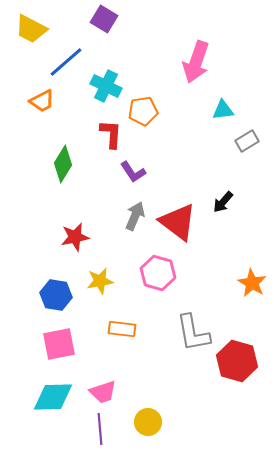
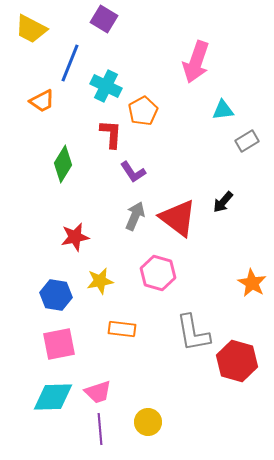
blue line: moved 4 px right, 1 px down; rotated 27 degrees counterclockwise
orange pentagon: rotated 20 degrees counterclockwise
red triangle: moved 4 px up
pink trapezoid: moved 5 px left
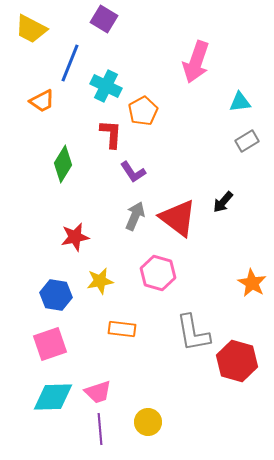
cyan triangle: moved 17 px right, 8 px up
pink square: moved 9 px left; rotated 8 degrees counterclockwise
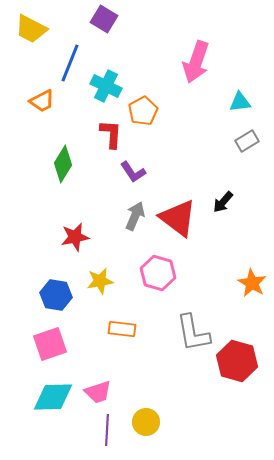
yellow circle: moved 2 px left
purple line: moved 7 px right, 1 px down; rotated 8 degrees clockwise
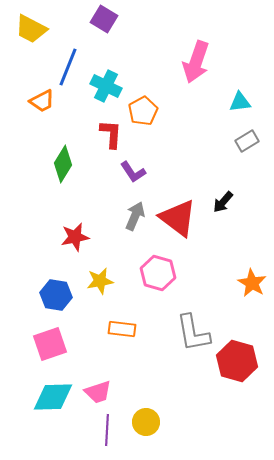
blue line: moved 2 px left, 4 px down
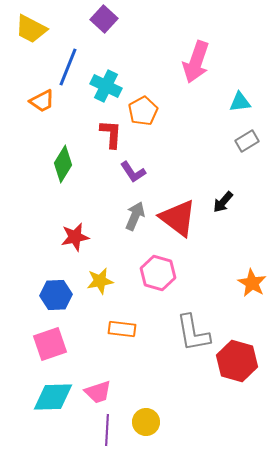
purple square: rotated 12 degrees clockwise
blue hexagon: rotated 12 degrees counterclockwise
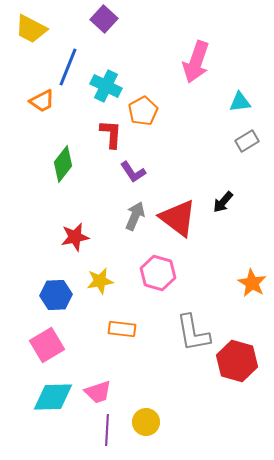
green diamond: rotated 6 degrees clockwise
pink square: moved 3 px left, 1 px down; rotated 12 degrees counterclockwise
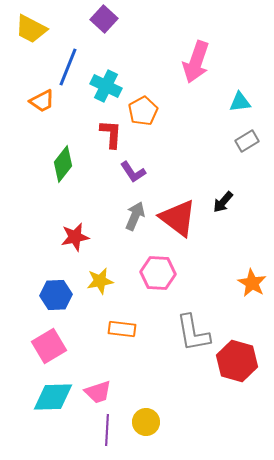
pink hexagon: rotated 12 degrees counterclockwise
pink square: moved 2 px right, 1 px down
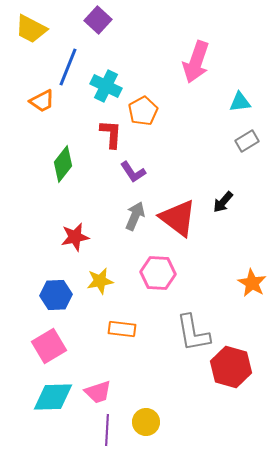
purple square: moved 6 px left, 1 px down
red hexagon: moved 6 px left, 6 px down
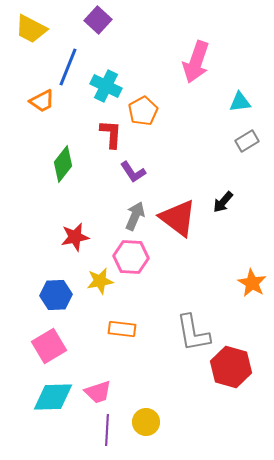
pink hexagon: moved 27 px left, 16 px up
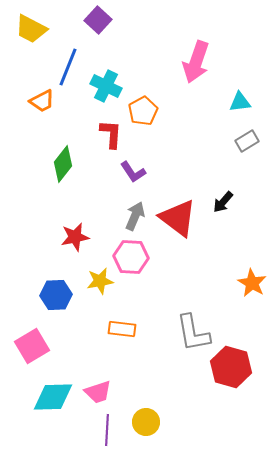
pink square: moved 17 px left
